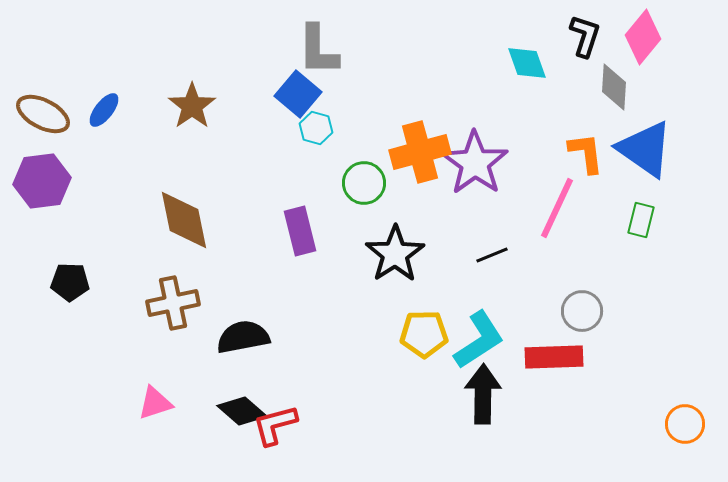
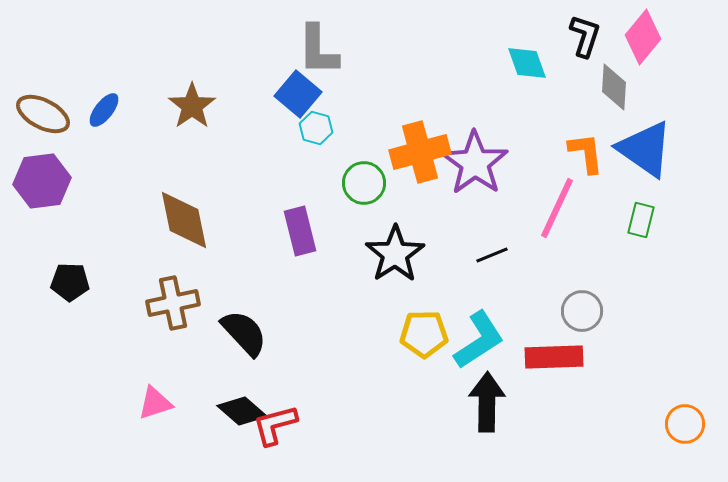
black semicircle: moved 1 px right, 4 px up; rotated 58 degrees clockwise
black arrow: moved 4 px right, 8 px down
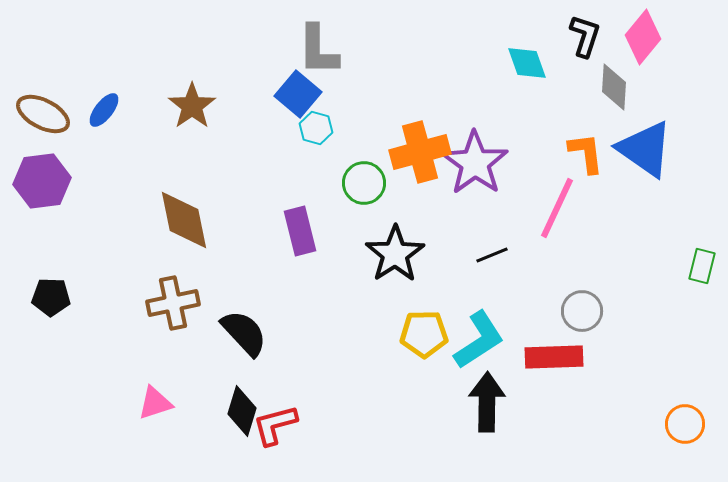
green rectangle: moved 61 px right, 46 px down
black pentagon: moved 19 px left, 15 px down
black diamond: rotated 66 degrees clockwise
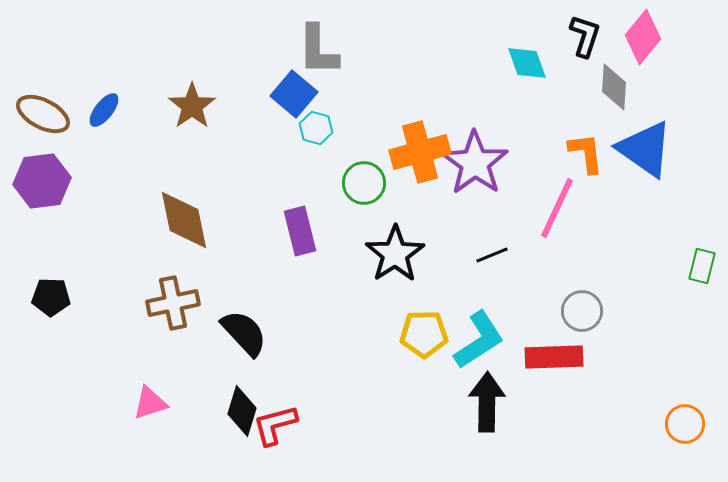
blue square: moved 4 px left
pink triangle: moved 5 px left
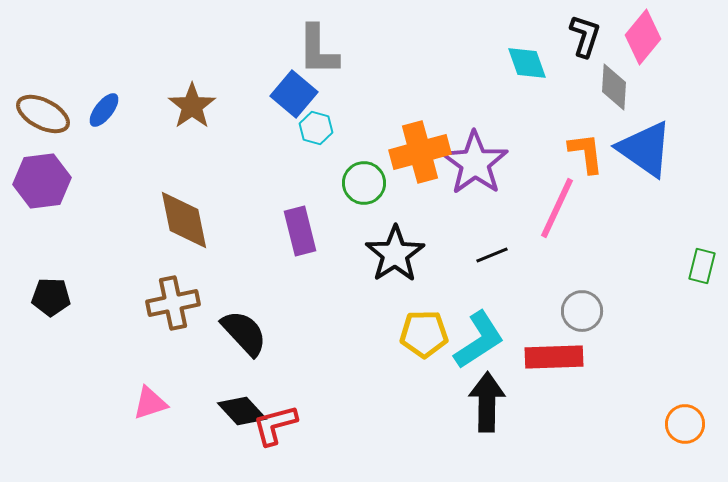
black diamond: rotated 60 degrees counterclockwise
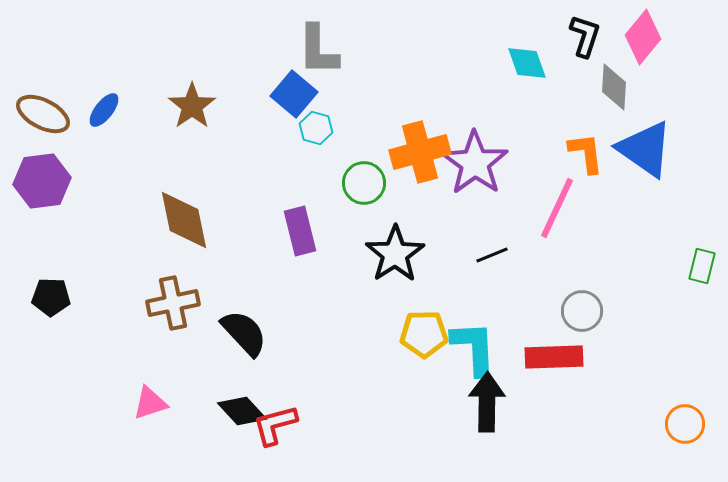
cyan L-shape: moved 5 px left, 8 px down; rotated 60 degrees counterclockwise
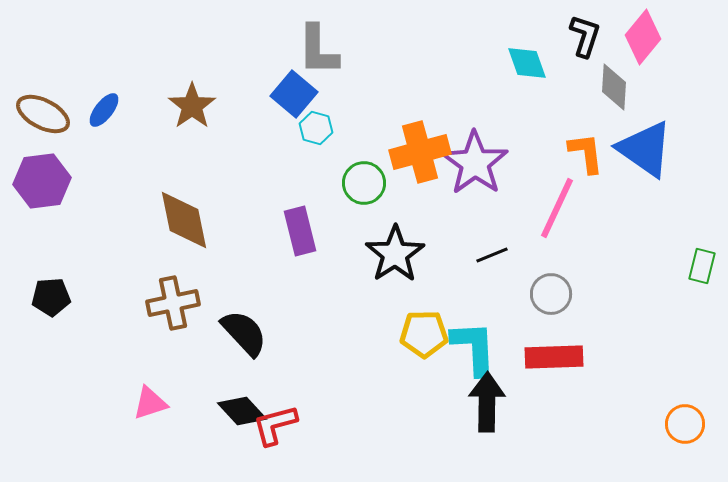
black pentagon: rotated 6 degrees counterclockwise
gray circle: moved 31 px left, 17 px up
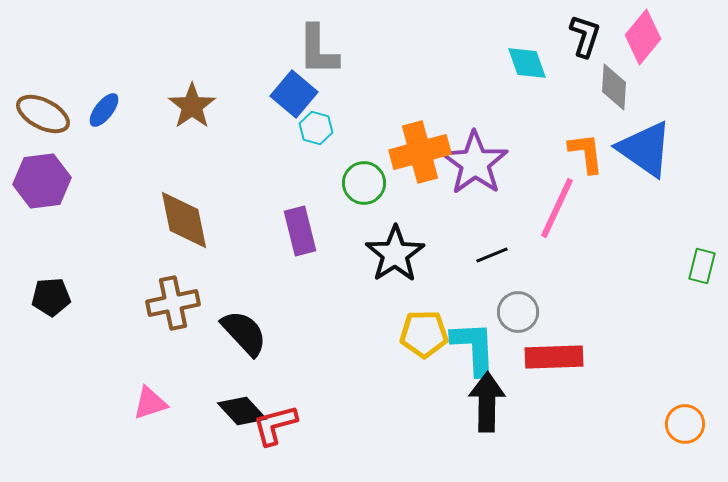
gray circle: moved 33 px left, 18 px down
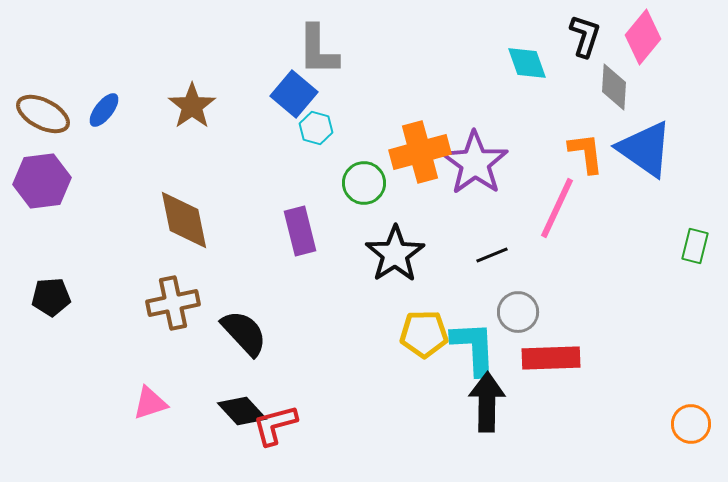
green rectangle: moved 7 px left, 20 px up
red rectangle: moved 3 px left, 1 px down
orange circle: moved 6 px right
